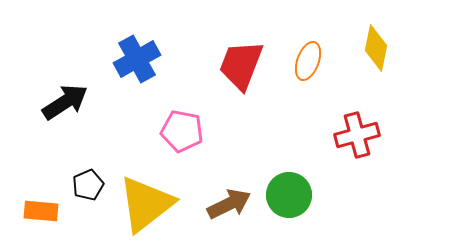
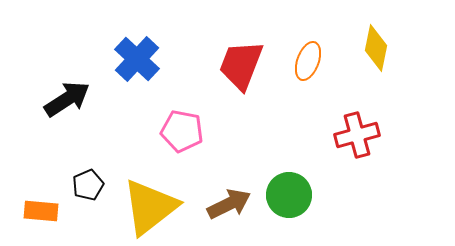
blue cross: rotated 18 degrees counterclockwise
black arrow: moved 2 px right, 3 px up
yellow triangle: moved 4 px right, 3 px down
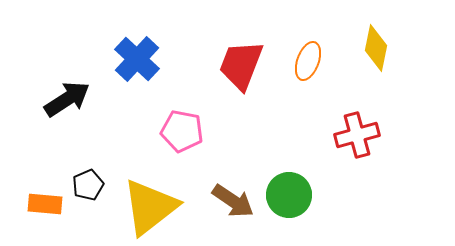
brown arrow: moved 4 px right, 3 px up; rotated 60 degrees clockwise
orange rectangle: moved 4 px right, 7 px up
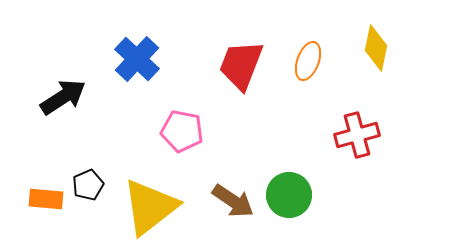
black arrow: moved 4 px left, 2 px up
orange rectangle: moved 1 px right, 5 px up
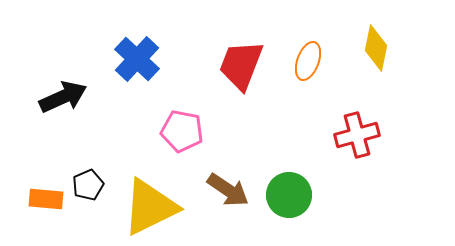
black arrow: rotated 9 degrees clockwise
brown arrow: moved 5 px left, 11 px up
yellow triangle: rotated 12 degrees clockwise
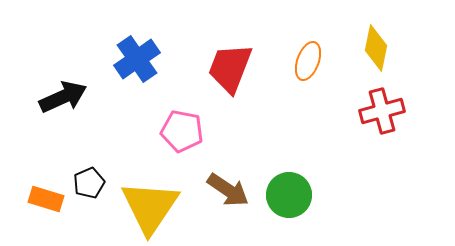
blue cross: rotated 12 degrees clockwise
red trapezoid: moved 11 px left, 3 px down
red cross: moved 25 px right, 24 px up
black pentagon: moved 1 px right, 2 px up
orange rectangle: rotated 12 degrees clockwise
yellow triangle: rotated 30 degrees counterclockwise
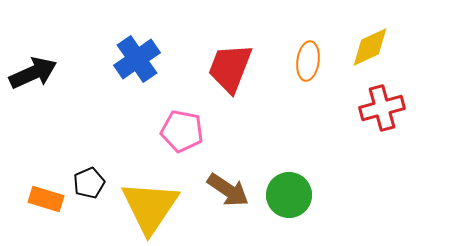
yellow diamond: moved 6 px left, 1 px up; rotated 54 degrees clockwise
orange ellipse: rotated 12 degrees counterclockwise
black arrow: moved 30 px left, 24 px up
red cross: moved 3 px up
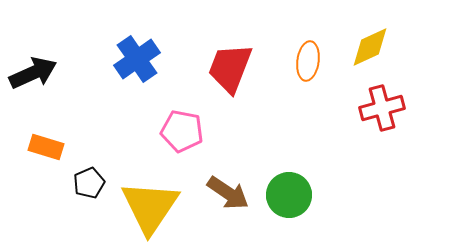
brown arrow: moved 3 px down
orange rectangle: moved 52 px up
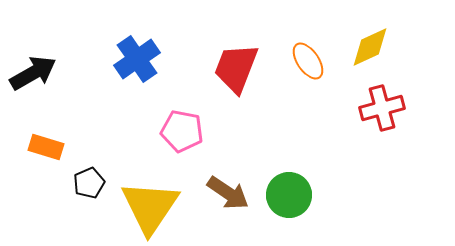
orange ellipse: rotated 42 degrees counterclockwise
red trapezoid: moved 6 px right
black arrow: rotated 6 degrees counterclockwise
